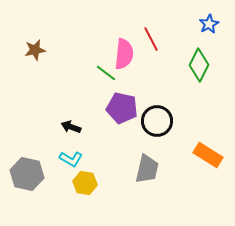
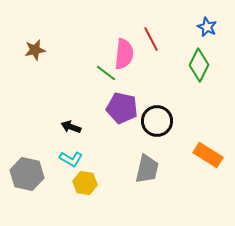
blue star: moved 2 px left, 3 px down; rotated 18 degrees counterclockwise
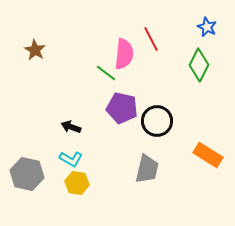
brown star: rotated 30 degrees counterclockwise
yellow hexagon: moved 8 px left
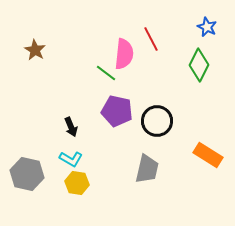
purple pentagon: moved 5 px left, 3 px down
black arrow: rotated 132 degrees counterclockwise
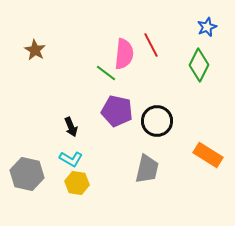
blue star: rotated 24 degrees clockwise
red line: moved 6 px down
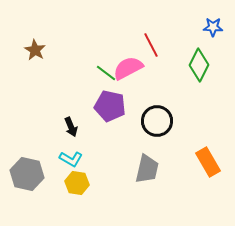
blue star: moved 6 px right; rotated 24 degrees clockwise
pink semicircle: moved 4 px right, 14 px down; rotated 124 degrees counterclockwise
purple pentagon: moved 7 px left, 5 px up
orange rectangle: moved 7 px down; rotated 28 degrees clockwise
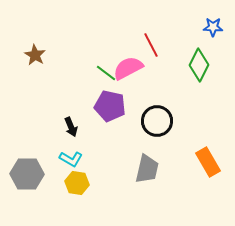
brown star: moved 5 px down
gray hexagon: rotated 12 degrees counterclockwise
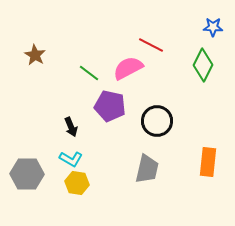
red line: rotated 35 degrees counterclockwise
green diamond: moved 4 px right
green line: moved 17 px left
orange rectangle: rotated 36 degrees clockwise
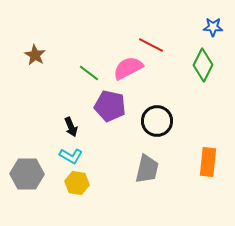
cyan L-shape: moved 3 px up
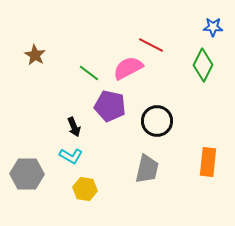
black arrow: moved 3 px right
yellow hexagon: moved 8 px right, 6 px down
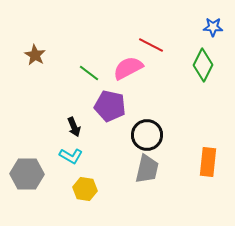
black circle: moved 10 px left, 14 px down
